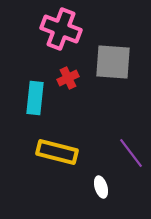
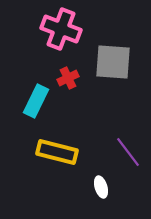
cyan rectangle: moved 1 px right, 3 px down; rotated 20 degrees clockwise
purple line: moved 3 px left, 1 px up
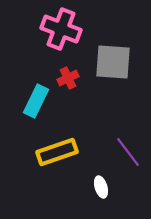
yellow rectangle: rotated 33 degrees counterclockwise
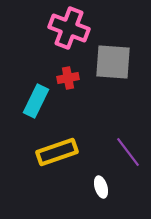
pink cross: moved 8 px right, 1 px up
red cross: rotated 15 degrees clockwise
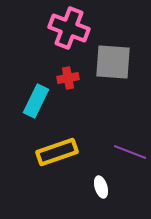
purple line: moved 2 px right; rotated 32 degrees counterclockwise
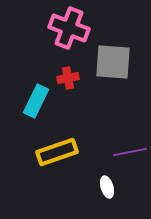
purple line: rotated 32 degrees counterclockwise
white ellipse: moved 6 px right
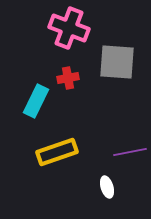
gray square: moved 4 px right
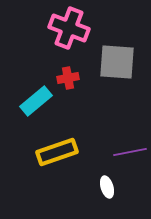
cyan rectangle: rotated 24 degrees clockwise
